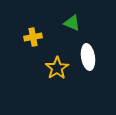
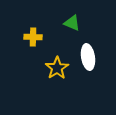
yellow cross: rotated 12 degrees clockwise
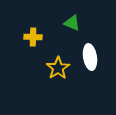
white ellipse: moved 2 px right
yellow star: moved 1 px right
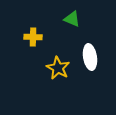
green triangle: moved 4 px up
yellow star: rotated 10 degrees counterclockwise
